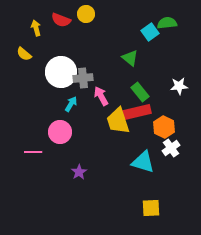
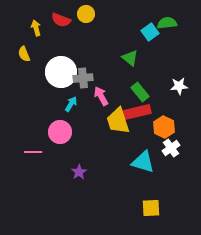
yellow semicircle: rotated 28 degrees clockwise
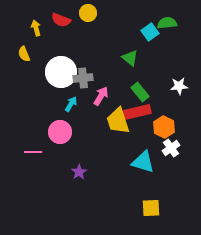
yellow circle: moved 2 px right, 1 px up
pink arrow: rotated 60 degrees clockwise
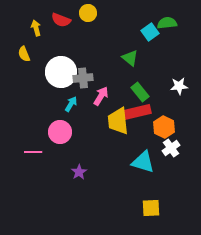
yellow trapezoid: rotated 12 degrees clockwise
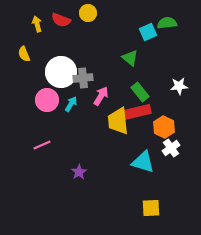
yellow arrow: moved 1 px right, 4 px up
cyan square: moved 2 px left; rotated 12 degrees clockwise
pink circle: moved 13 px left, 32 px up
pink line: moved 9 px right, 7 px up; rotated 24 degrees counterclockwise
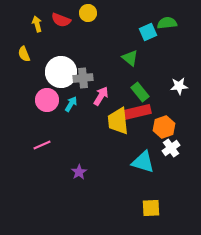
orange hexagon: rotated 15 degrees clockwise
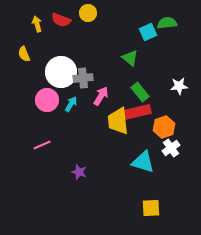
purple star: rotated 21 degrees counterclockwise
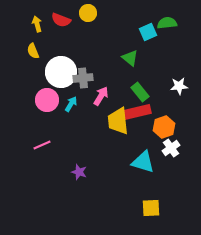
yellow semicircle: moved 9 px right, 3 px up
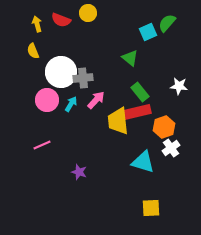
green semicircle: rotated 42 degrees counterclockwise
white star: rotated 12 degrees clockwise
pink arrow: moved 5 px left, 4 px down; rotated 12 degrees clockwise
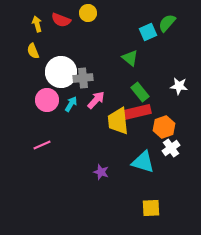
purple star: moved 22 px right
